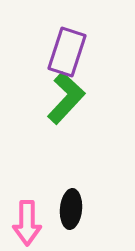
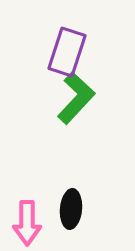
green L-shape: moved 10 px right
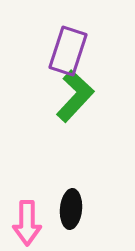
purple rectangle: moved 1 px right, 1 px up
green L-shape: moved 1 px left, 2 px up
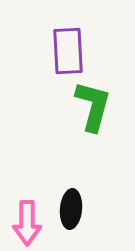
purple rectangle: rotated 21 degrees counterclockwise
green L-shape: moved 18 px right, 10 px down; rotated 28 degrees counterclockwise
